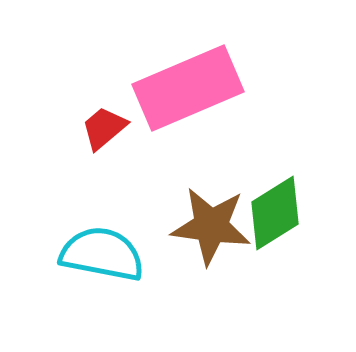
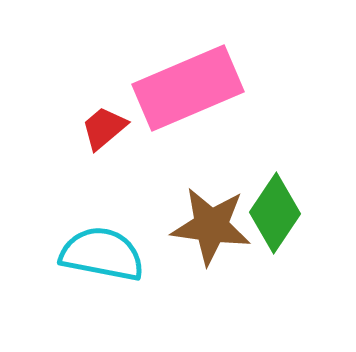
green diamond: rotated 24 degrees counterclockwise
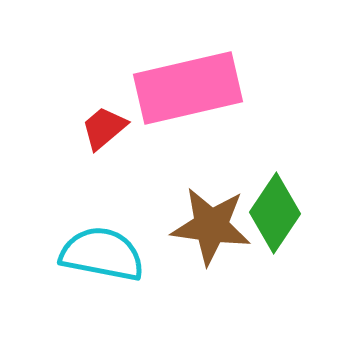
pink rectangle: rotated 10 degrees clockwise
